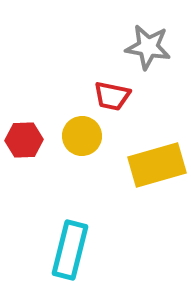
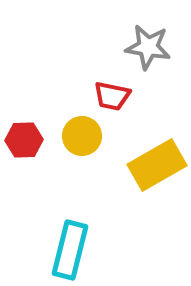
yellow rectangle: rotated 14 degrees counterclockwise
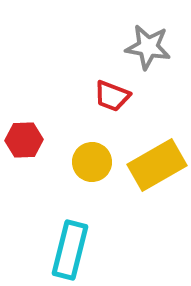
red trapezoid: rotated 9 degrees clockwise
yellow circle: moved 10 px right, 26 px down
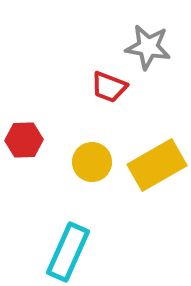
red trapezoid: moved 3 px left, 9 px up
cyan rectangle: moved 2 px left, 2 px down; rotated 10 degrees clockwise
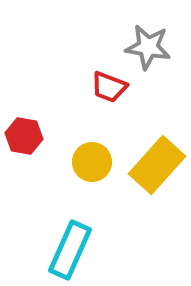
red hexagon: moved 4 px up; rotated 12 degrees clockwise
yellow rectangle: rotated 18 degrees counterclockwise
cyan rectangle: moved 2 px right, 2 px up
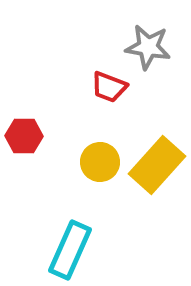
red hexagon: rotated 9 degrees counterclockwise
yellow circle: moved 8 px right
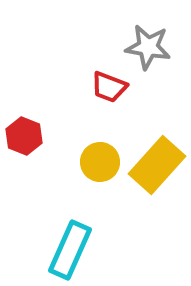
red hexagon: rotated 21 degrees clockwise
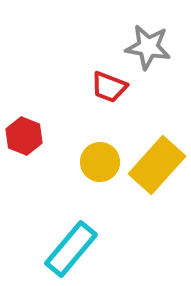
cyan rectangle: moved 1 px right, 1 px up; rotated 16 degrees clockwise
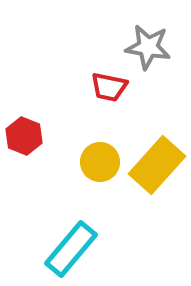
red trapezoid: rotated 9 degrees counterclockwise
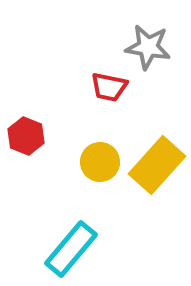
red hexagon: moved 2 px right
